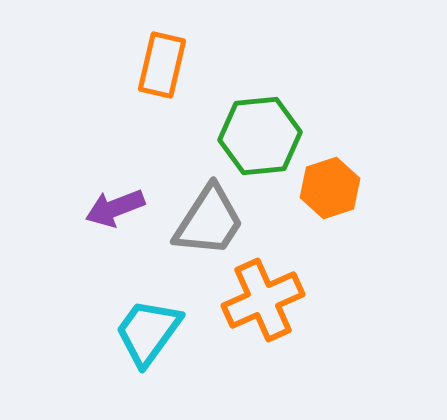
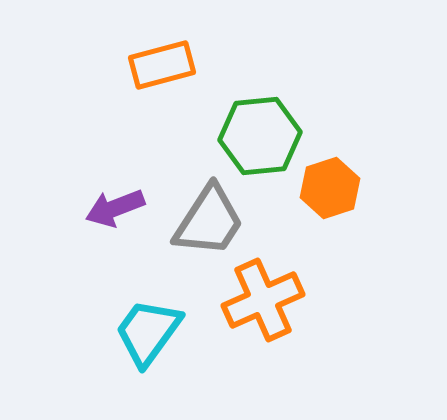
orange rectangle: rotated 62 degrees clockwise
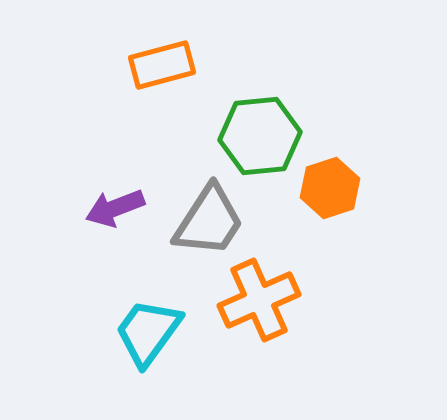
orange cross: moved 4 px left
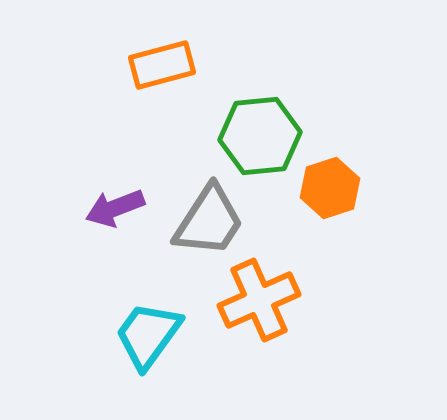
cyan trapezoid: moved 3 px down
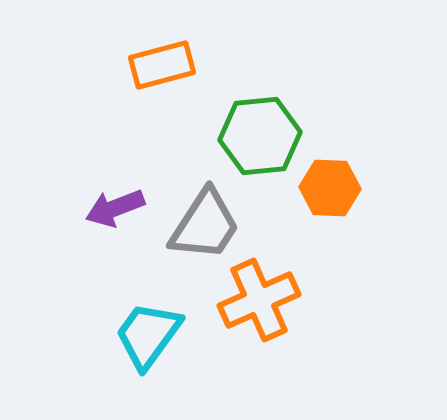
orange hexagon: rotated 20 degrees clockwise
gray trapezoid: moved 4 px left, 4 px down
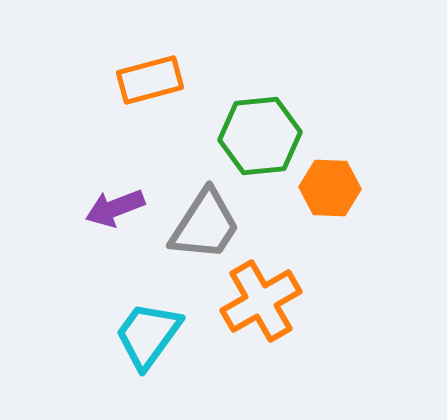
orange rectangle: moved 12 px left, 15 px down
orange cross: moved 2 px right, 1 px down; rotated 6 degrees counterclockwise
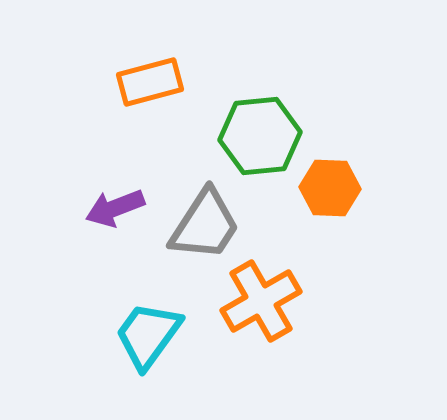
orange rectangle: moved 2 px down
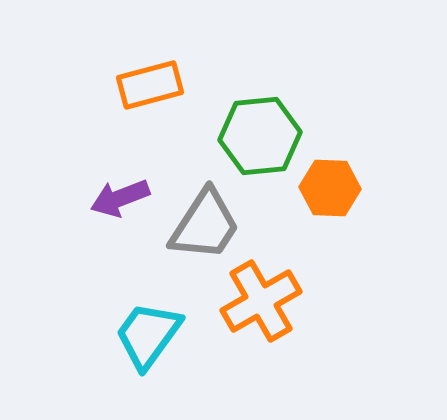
orange rectangle: moved 3 px down
purple arrow: moved 5 px right, 10 px up
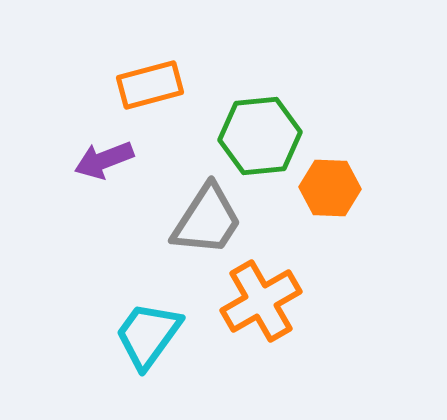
purple arrow: moved 16 px left, 38 px up
gray trapezoid: moved 2 px right, 5 px up
